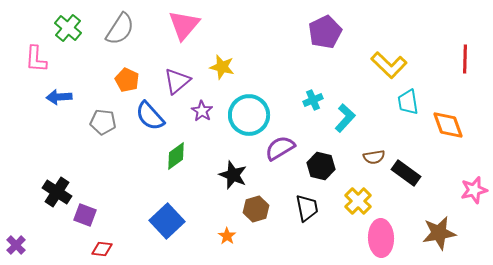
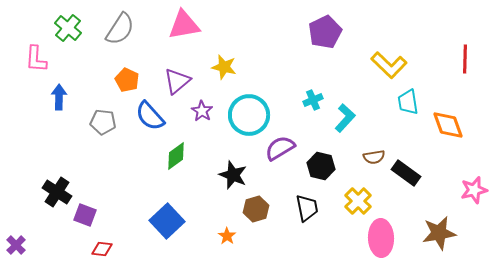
pink triangle: rotated 40 degrees clockwise
yellow star: moved 2 px right
blue arrow: rotated 95 degrees clockwise
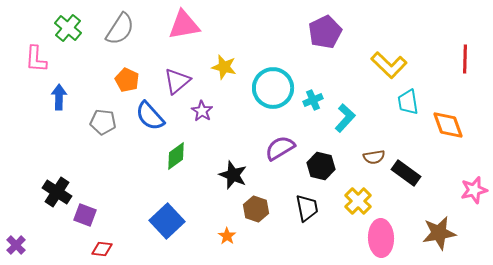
cyan circle: moved 24 px right, 27 px up
brown hexagon: rotated 25 degrees counterclockwise
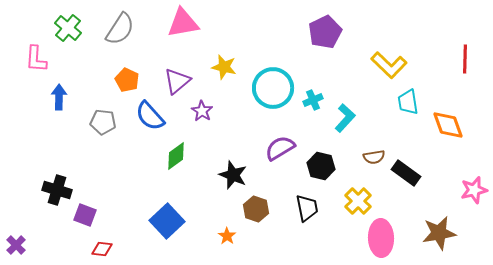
pink triangle: moved 1 px left, 2 px up
black cross: moved 2 px up; rotated 16 degrees counterclockwise
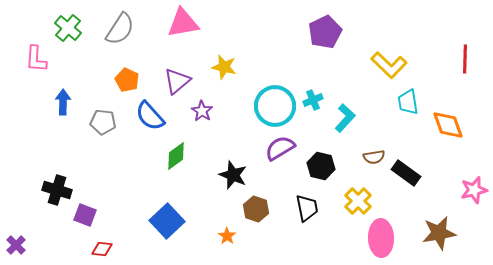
cyan circle: moved 2 px right, 18 px down
blue arrow: moved 4 px right, 5 px down
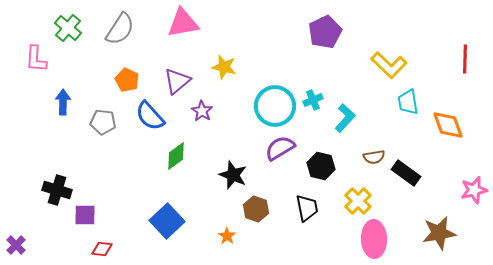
purple square: rotated 20 degrees counterclockwise
pink ellipse: moved 7 px left, 1 px down
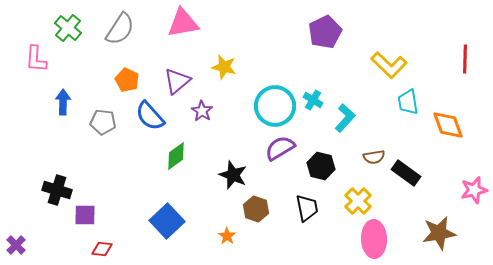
cyan cross: rotated 36 degrees counterclockwise
